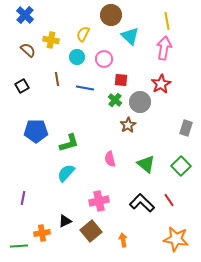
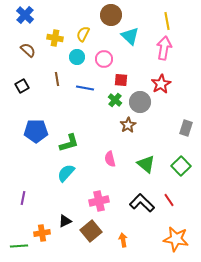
yellow cross: moved 4 px right, 2 px up
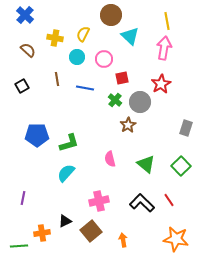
red square: moved 1 px right, 2 px up; rotated 16 degrees counterclockwise
blue pentagon: moved 1 px right, 4 px down
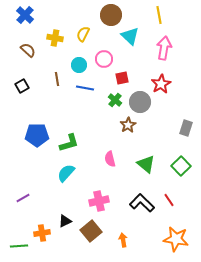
yellow line: moved 8 px left, 6 px up
cyan circle: moved 2 px right, 8 px down
purple line: rotated 48 degrees clockwise
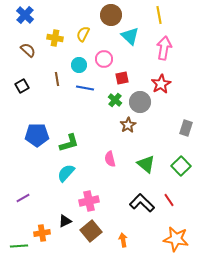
pink cross: moved 10 px left
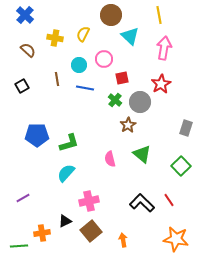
green triangle: moved 4 px left, 10 px up
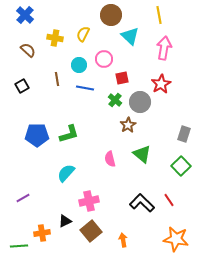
gray rectangle: moved 2 px left, 6 px down
green L-shape: moved 9 px up
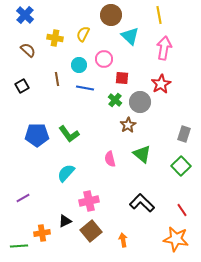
red square: rotated 16 degrees clockwise
green L-shape: rotated 70 degrees clockwise
red line: moved 13 px right, 10 px down
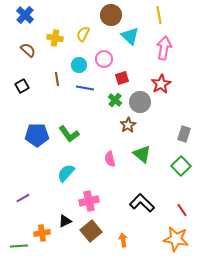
red square: rotated 24 degrees counterclockwise
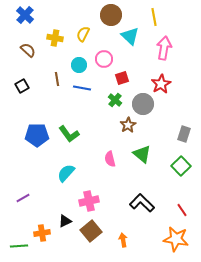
yellow line: moved 5 px left, 2 px down
blue line: moved 3 px left
gray circle: moved 3 px right, 2 px down
